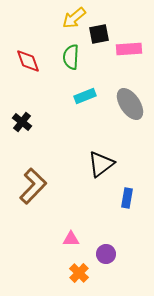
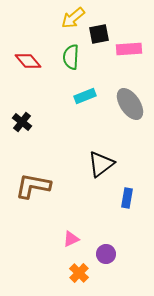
yellow arrow: moved 1 px left
red diamond: rotated 20 degrees counterclockwise
brown L-shape: rotated 123 degrees counterclockwise
pink triangle: rotated 24 degrees counterclockwise
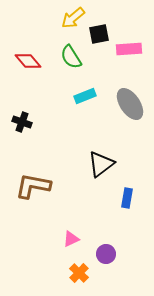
green semicircle: rotated 35 degrees counterclockwise
black cross: rotated 18 degrees counterclockwise
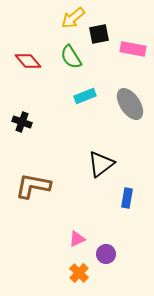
pink rectangle: moved 4 px right; rotated 15 degrees clockwise
pink triangle: moved 6 px right
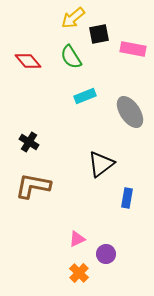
gray ellipse: moved 8 px down
black cross: moved 7 px right, 20 px down; rotated 12 degrees clockwise
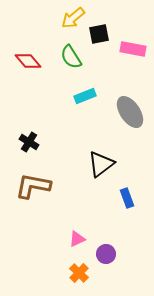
blue rectangle: rotated 30 degrees counterclockwise
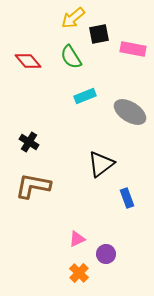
gray ellipse: rotated 24 degrees counterclockwise
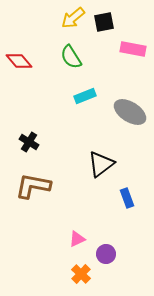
black square: moved 5 px right, 12 px up
red diamond: moved 9 px left
orange cross: moved 2 px right, 1 px down
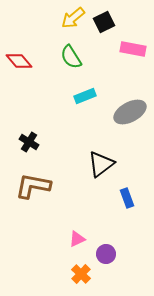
black square: rotated 15 degrees counterclockwise
gray ellipse: rotated 60 degrees counterclockwise
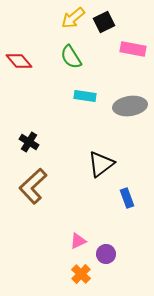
cyan rectangle: rotated 30 degrees clockwise
gray ellipse: moved 6 px up; rotated 20 degrees clockwise
brown L-shape: rotated 54 degrees counterclockwise
pink triangle: moved 1 px right, 2 px down
